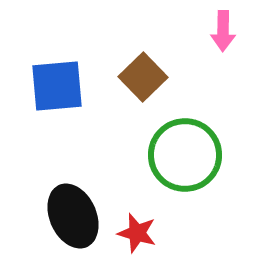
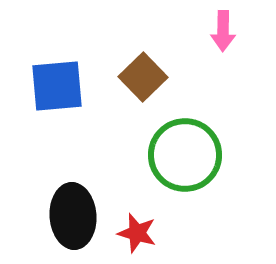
black ellipse: rotated 20 degrees clockwise
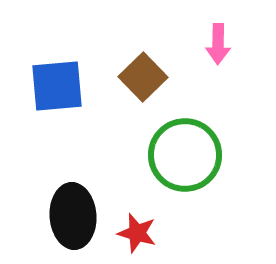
pink arrow: moved 5 px left, 13 px down
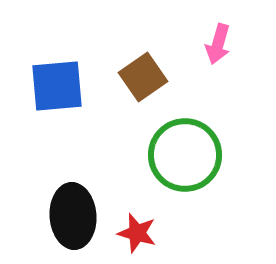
pink arrow: rotated 15 degrees clockwise
brown square: rotated 9 degrees clockwise
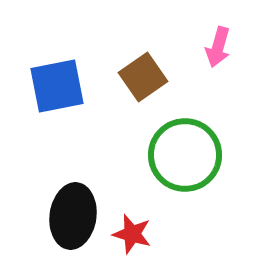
pink arrow: moved 3 px down
blue square: rotated 6 degrees counterclockwise
black ellipse: rotated 12 degrees clockwise
red star: moved 5 px left, 1 px down
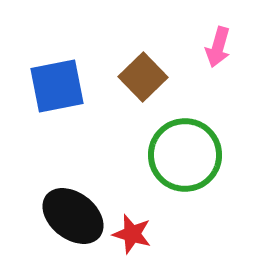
brown square: rotated 9 degrees counterclockwise
black ellipse: rotated 60 degrees counterclockwise
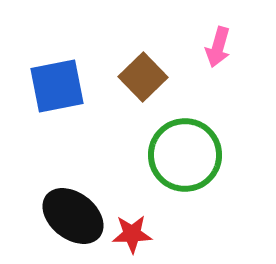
red star: rotated 18 degrees counterclockwise
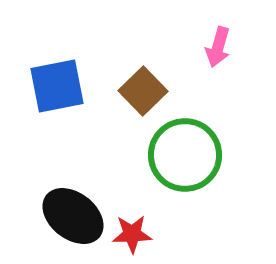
brown square: moved 14 px down
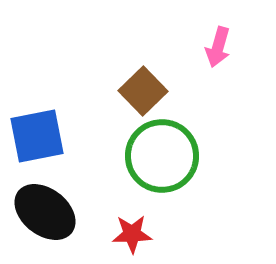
blue square: moved 20 px left, 50 px down
green circle: moved 23 px left, 1 px down
black ellipse: moved 28 px left, 4 px up
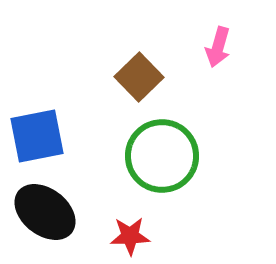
brown square: moved 4 px left, 14 px up
red star: moved 2 px left, 2 px down
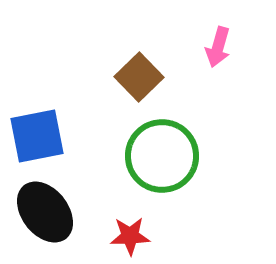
black ellipse: rotated 14 degrees clockwise
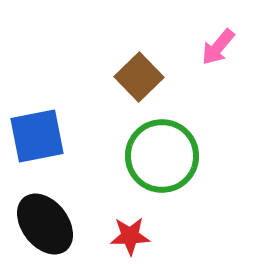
pink arrow: rotated 24 degrees clockwise
black ellipse: moved 12 px down
